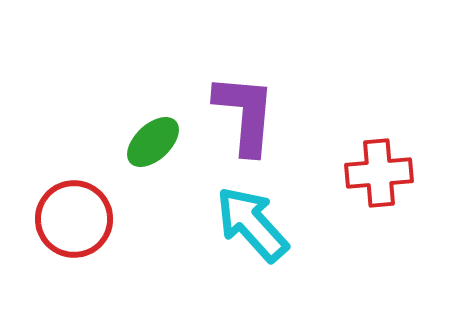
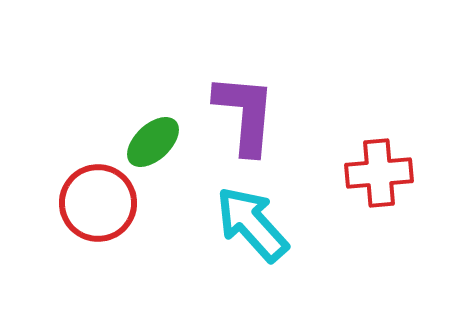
red circle: moved 24 px right, 16 px up
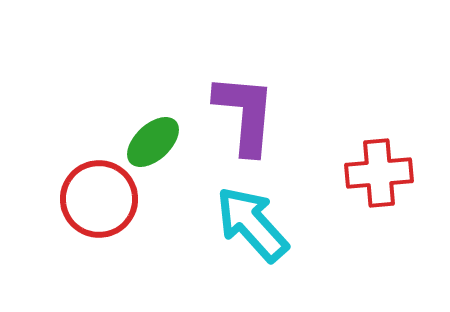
red circle: moved 1 px right, 4 px up
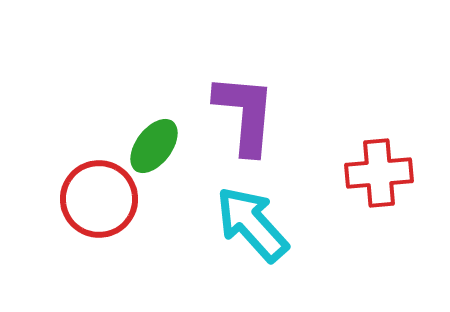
green ellipse: moved 1 px right, 4 px down; rotated 10 degrees counterclockwise
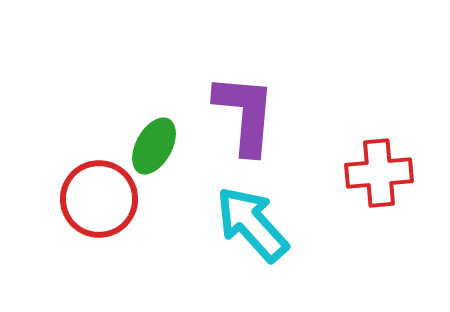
green ellipse: rotated 8 degrees counterclockwise
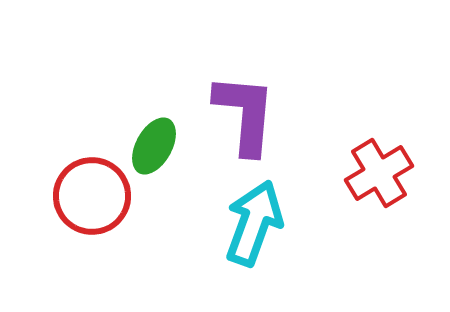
red cross: rotated 26 degrees counterclockwise
red circle: moved 7 px left, 3 px up
cyan arrow: moved 2 px right, 1 px up; rotated 62 degrees clockwise
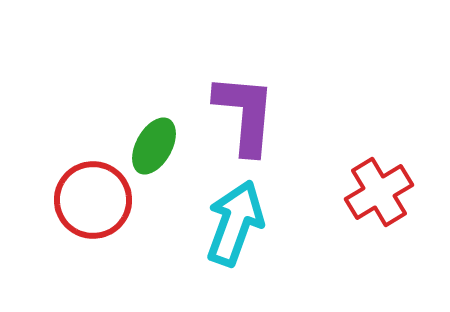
red cross: moved 19 px down
red circle: moved 1 px right, 4 px down
cyan arrow: moved 19 px left
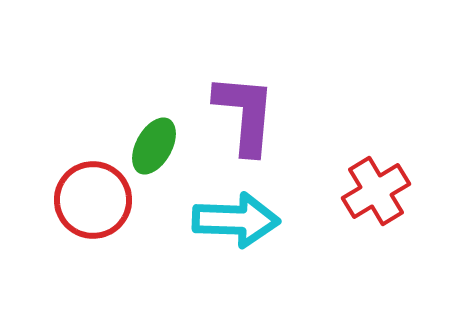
red cross: moved 3 px left, 1 px up
cyan arrow: moved 1 px right, 3 px up; rotated 72 degrees clockwise
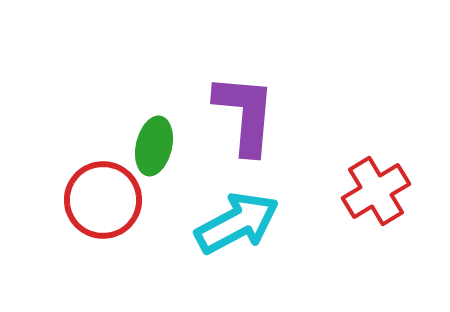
green ellipse: rotated 16 degrees counterclockwise
red circle: moved 10 px right
cyan arrow: moved 1 px right, 3 px down; rotated 30 degrees counterclockwise
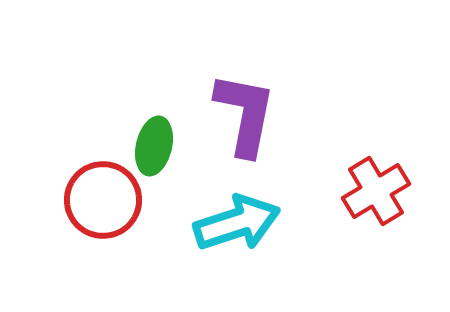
purple L-shape: rotated 6 degrees clockwise
cyan arrow: rotated 10 degrees clockwise
